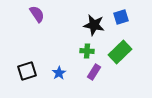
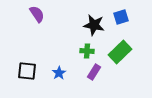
black square: rotated 24 degrees clockwise
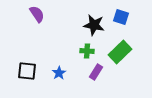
blue square: rotated 35 degrees clockwise
purple rectangle: moved 2 px right
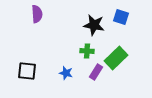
purple semicircle: rotated 30 degrees clockwise
green rectangle: moved 4 px left, 6 px down
blue star: moved 7 px right; rotated 24 degrees counterclockwise
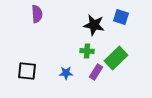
blue star: rotated 16 degrees counterclockwise
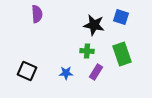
green rectangle: moved 6 px right, 4 px up; rotated 65 degrees counterclockwise
black square: rotated 18 degrees clockwise
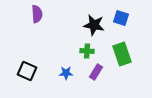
blue square: moved 1 px down
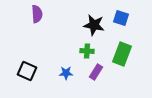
green rectangle: rotated 40 degrees clockwise
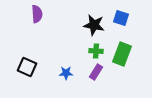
green cross: moved 9 px right
black square: moved 4 px up
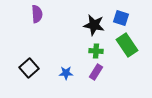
green rectangle: moved 5 px right, 9 px up; rotated 55 degrees counterclockwise
black square: moved 2 px right, 1 px down; rotated 24 degrees clockwise
